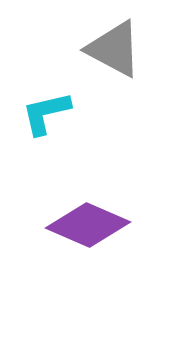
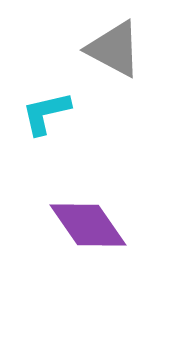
purple diamond: rotated 32 degrees clockwise
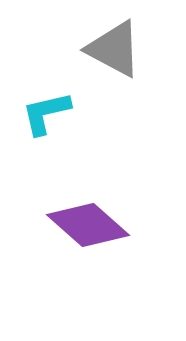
purple diamond: rotated 14 degrees counterclockwise
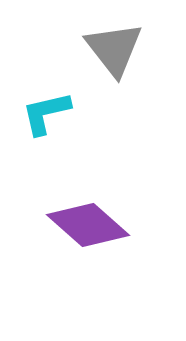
gray triangle: rotated 24 degrees clockwise
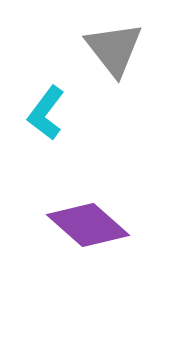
cyan L-shape: rotated 40 degrees counterclockwise
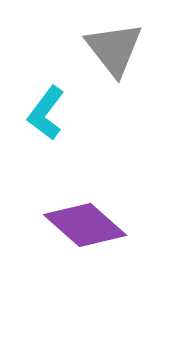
purple diamond: moved 3 px left
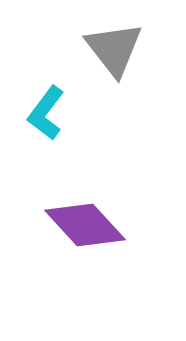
purple diamond: rotated 6 degrees clockwise
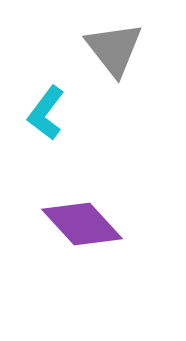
purple diamond: moved 3 px left, 1 px up
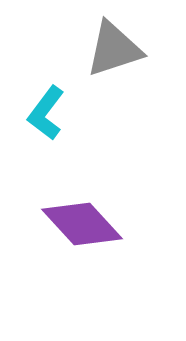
gray triangle: rotated 50 degrees clockwise
